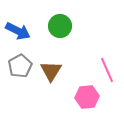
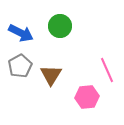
blue arrow: moved 3 px right, 2 px down
brown triangle: moved 4 px down
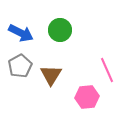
green circle: moved 4 px down
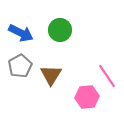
pink line: moved 6 px down; rotated 10 degrees counterclockwise
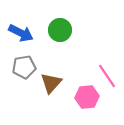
gray pentagon: moved 4 px right, 1 px down; rotated 20 degrees clockwise
brown triangle: moved 8 px down; rotated 10 degrees clockwise
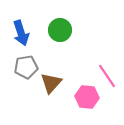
blue arrow: rotated 45 degrees clockwise
gray pentagon: moved 2 px right
pink hexagon: rotated 10 degrees clockwise
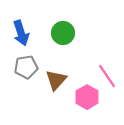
green circle: moved 3 px right, 3 px down
brown triangle: moved 5 px right, 3 px up
pink hexagon: rotated 25 degrees clockwise
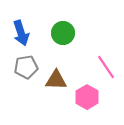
pink line: moved 1 px left, 9 px up
brown triangle: rotated 50 degrees clockwise
